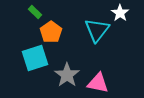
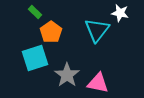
white star: rotated 24 degrees counterclockwise
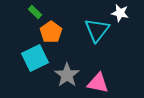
cyan square: rotated 8 degrees counterclockwise
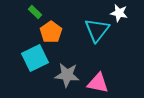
white star: moved 1 px left
gray star: rotated 30 degrees counterclockwise
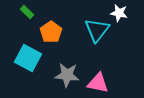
green rectangle: moved 8 px left
cyan square: moved 7 px left; rotated 36 degrees counterclockwise
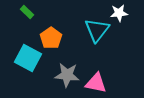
white star: rotated 18 degrees counterclockwise
orange pentagon: moved 6 px down
pink triangle: moved 2 px left
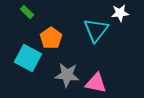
white star: moved 1 px right
cyan triangle: moved 1 px left
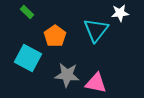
orange pentagon: moved 4 px right, 2 px up
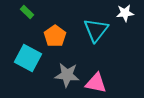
white star: moved 5 px right
